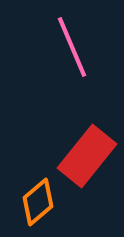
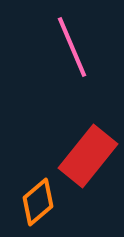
red rectangle: moved 1 px right
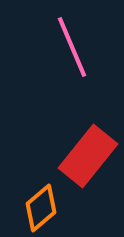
orange diamond: moved 3 px right, 6 px down
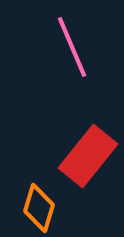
orange diamond: moved 2 px left; rotated 33 degrees counterclockwise
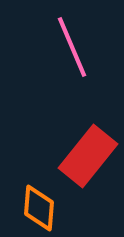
orange diamond: rotated 12 degrees counterclockwise
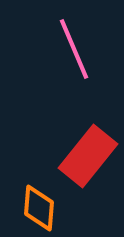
pink line: moved 2 px right, 2 px down
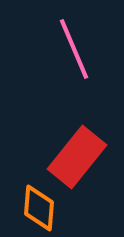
red rectangle: moved 11 px left, 1 px down
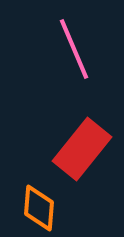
red rectangle: moved 5 px right, 8 px up
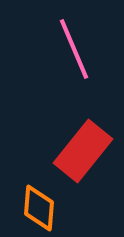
red rectangle: moved 1 px right, 2 px down
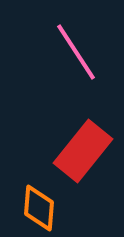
pink line: moved 2 px right, 3 px down; rotated 10 degrees counterclockwise
